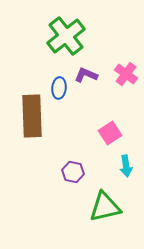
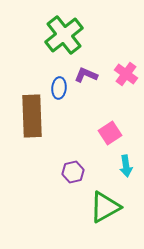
green cross: moved 2 px left, 1 px up
purple hexagon: rotated 25 degrees counterclockwise
green triangle: rotated 16 degrees counterclockwise
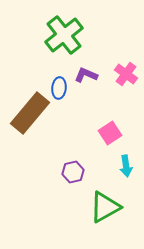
brown rectangle: moved 2 px left, 3 px up; rotated 42 degrees clockwise
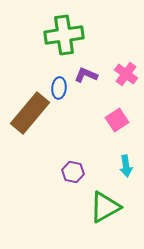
green cross: rotated 30 degrees clockwise
pink square: moved 7 px right, 13 px up
purple hexagon: rotated 25 degrees clockwise
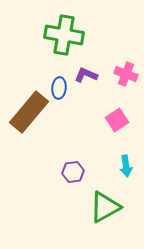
green cross: rotated 18 degrees clockwise
pink cross: rotated 15 degrees counterclockwise
brown rectangle: moved 1 px left, 1 px up
purple hexagon: rotated 20 degrees counterclockwise
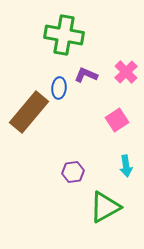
pink cross: moved 2 px up; rotated 25 degrees clockwise
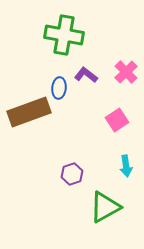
purple L-shape: rotated 15 degrees clockwise
brown rectangle: rotated 30 degrees clockwise
purple hexagon: moved 1 px left, 2 px down; rotated 10 degrees counterclockwise
